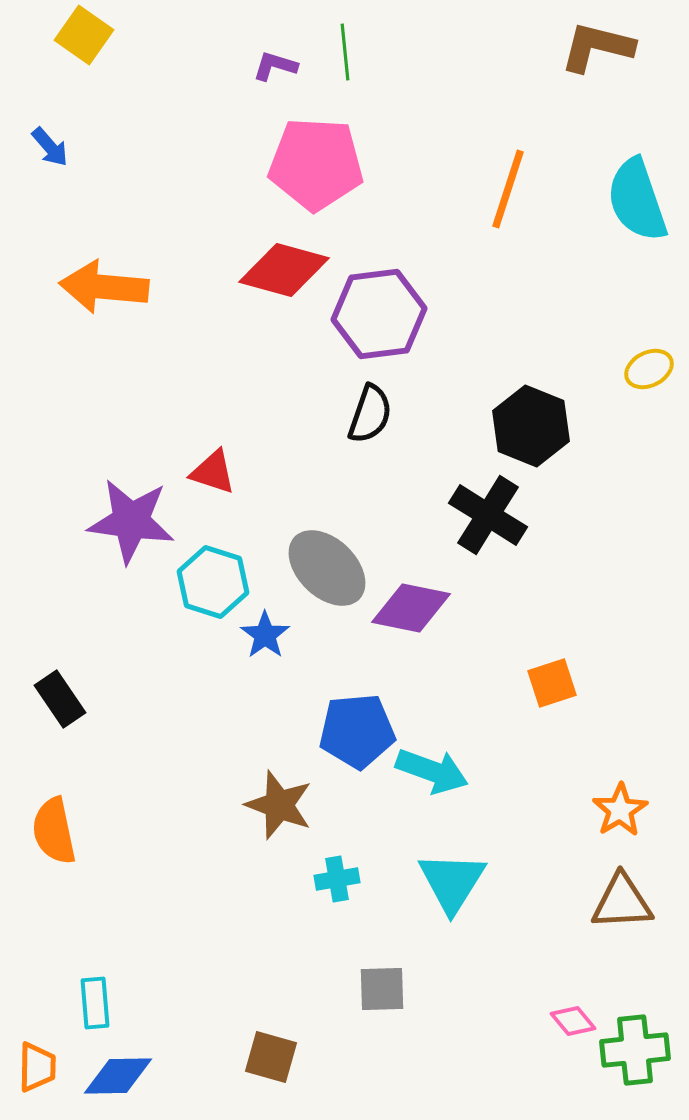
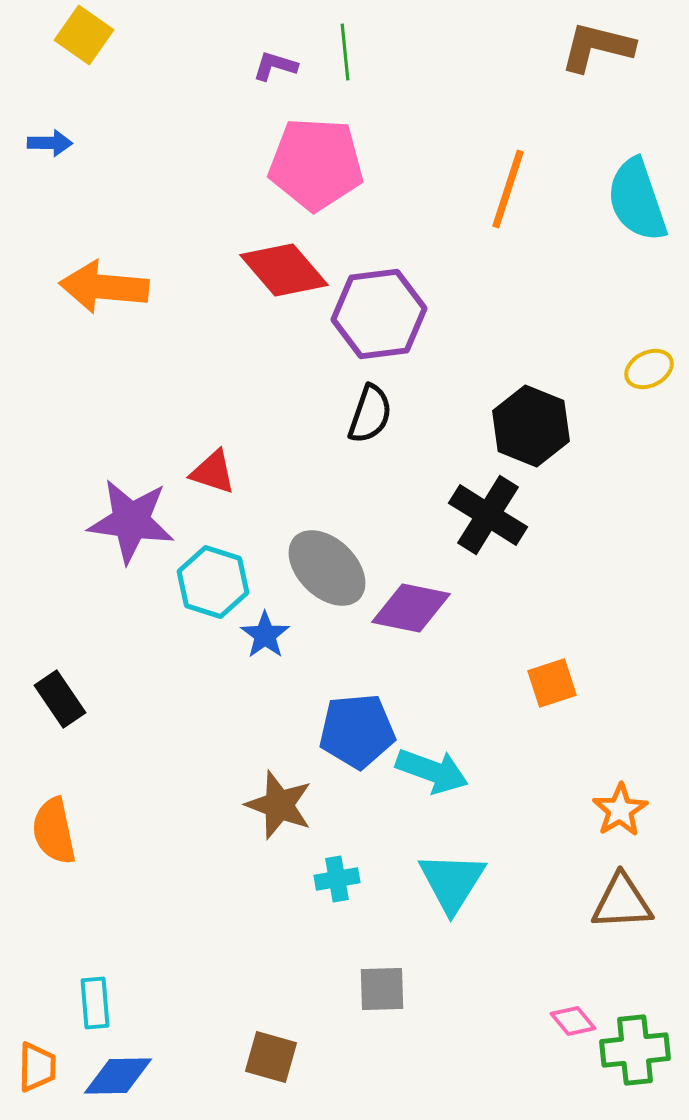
blue arrow: moved 4 px up; rotated 48 degrees counterclockwise
red diamond: rotated 34 degrees clockwise
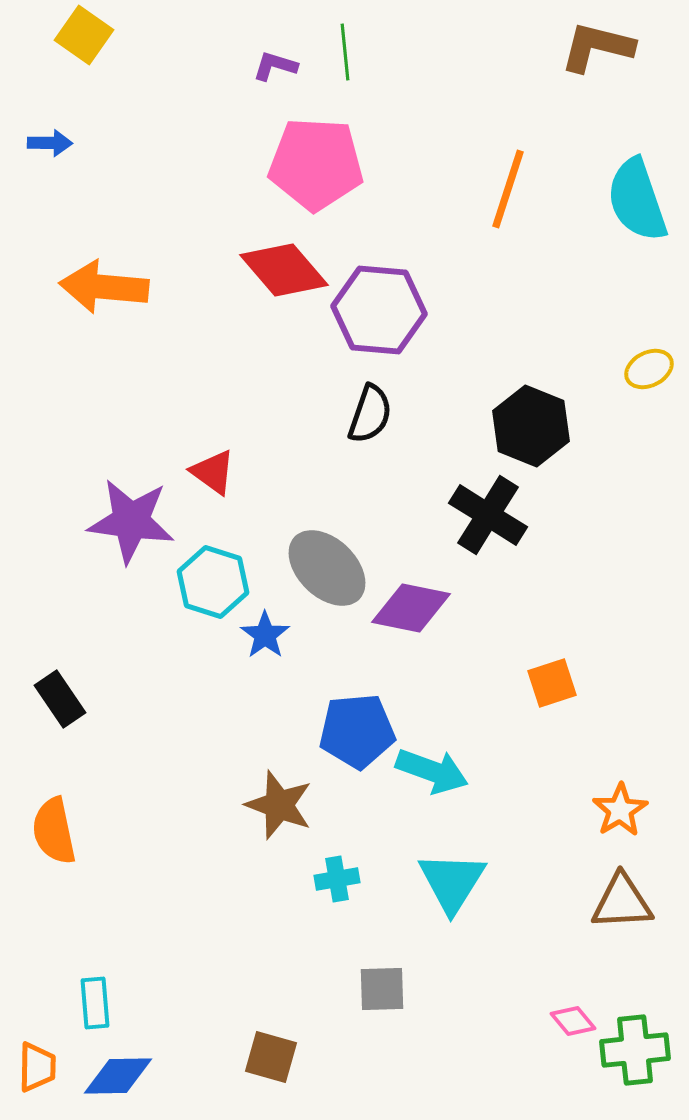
purple hexagon: moved 4 px up; rotated 12 degrees clockwise
red triangle: rotated 18 degrees clockwise
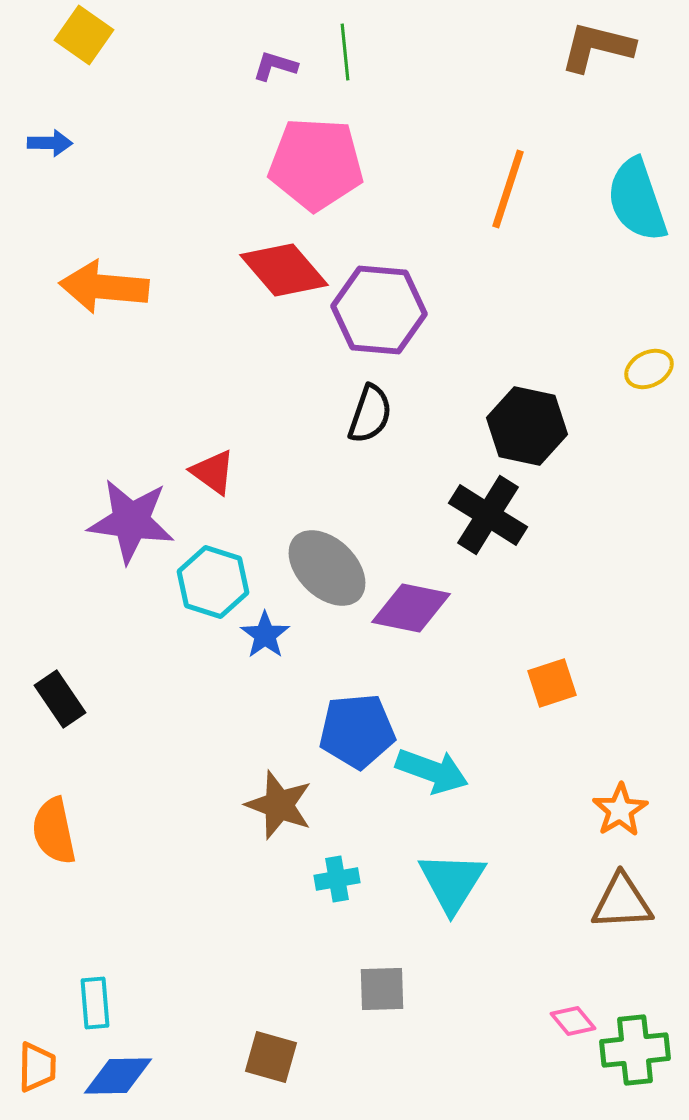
black hexagon: moved 4 px left; rotated 10 degrees counterclockwise
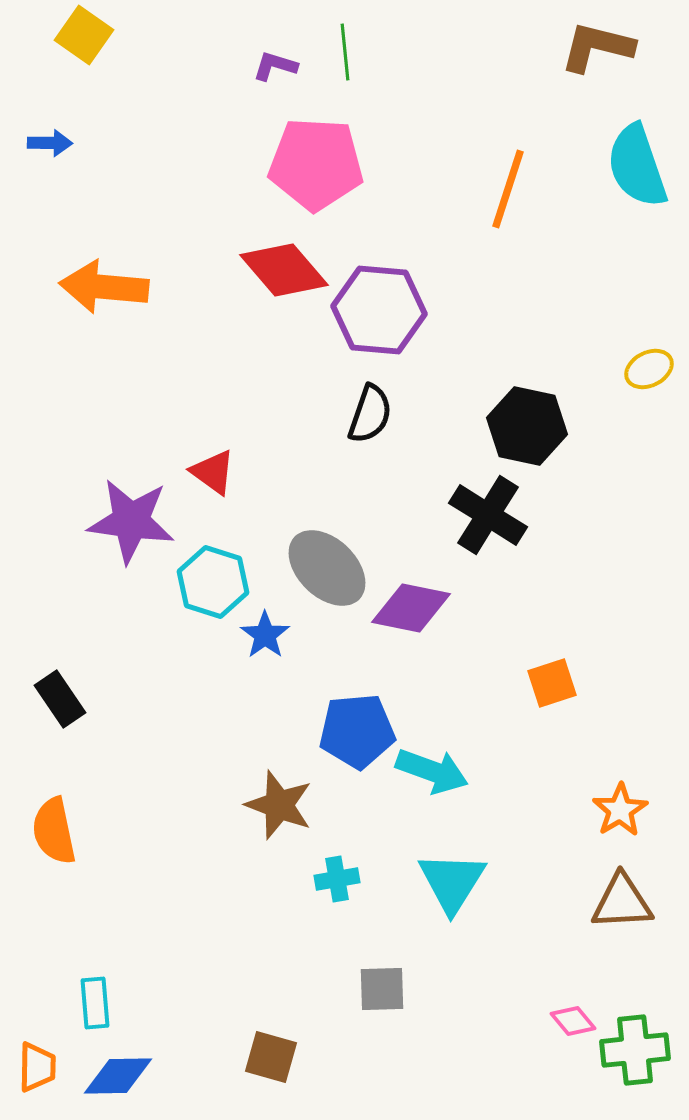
cyan semicircle: moved 34 px up
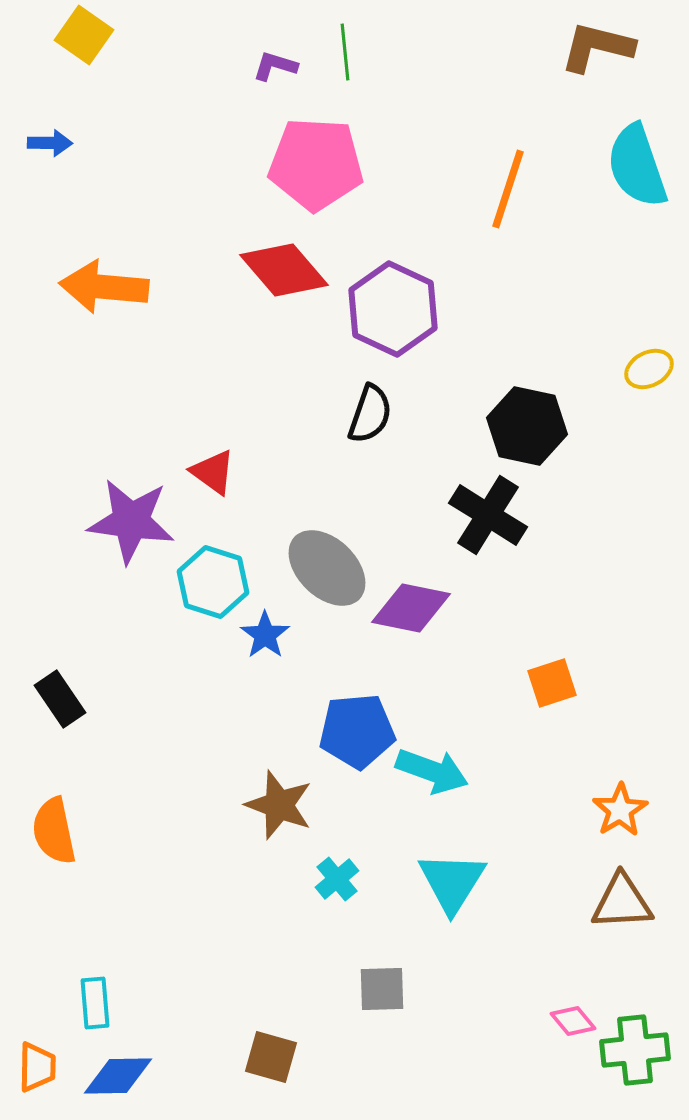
purple hexagon: moved 14 px right, 1 px up; rotated 20 degrees clockwise
cyan cross: rotated 30 degrees counterclockwise
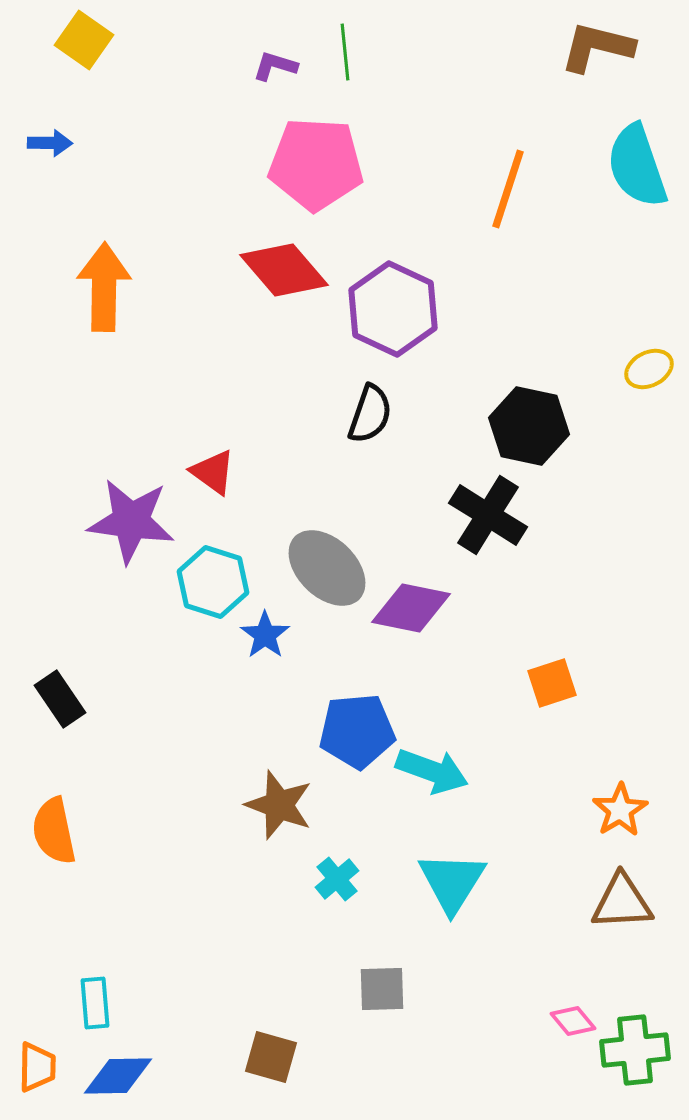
yellow square: moved 5 px down
orange arrow: rotated 86 degrees clockwise
black hexagon: moved 2 px right
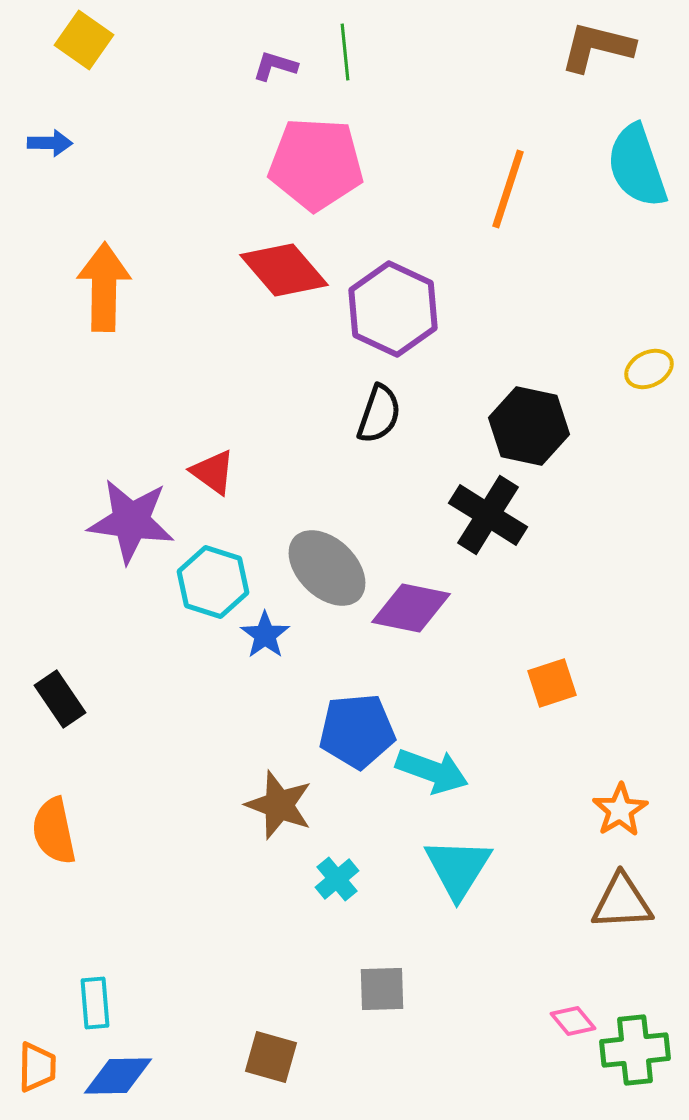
black semicircle: moved 9 px right
cyan triangle: moved 6 px right, 14 px up
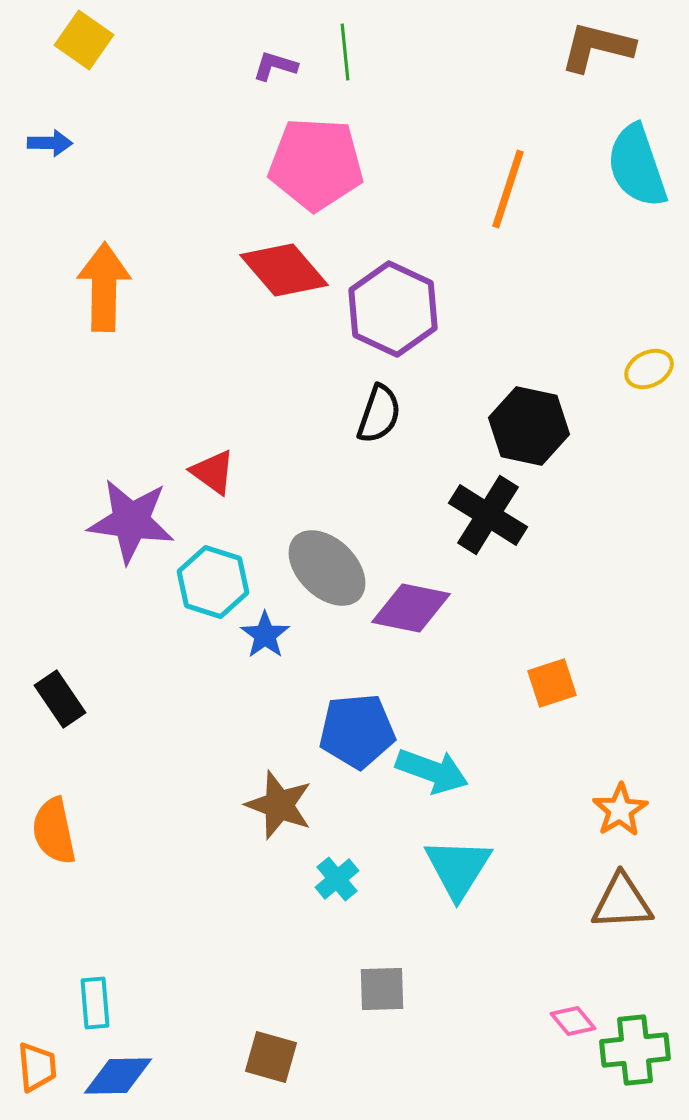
orange trapezoid: rotated 6 degrees counterclockwise
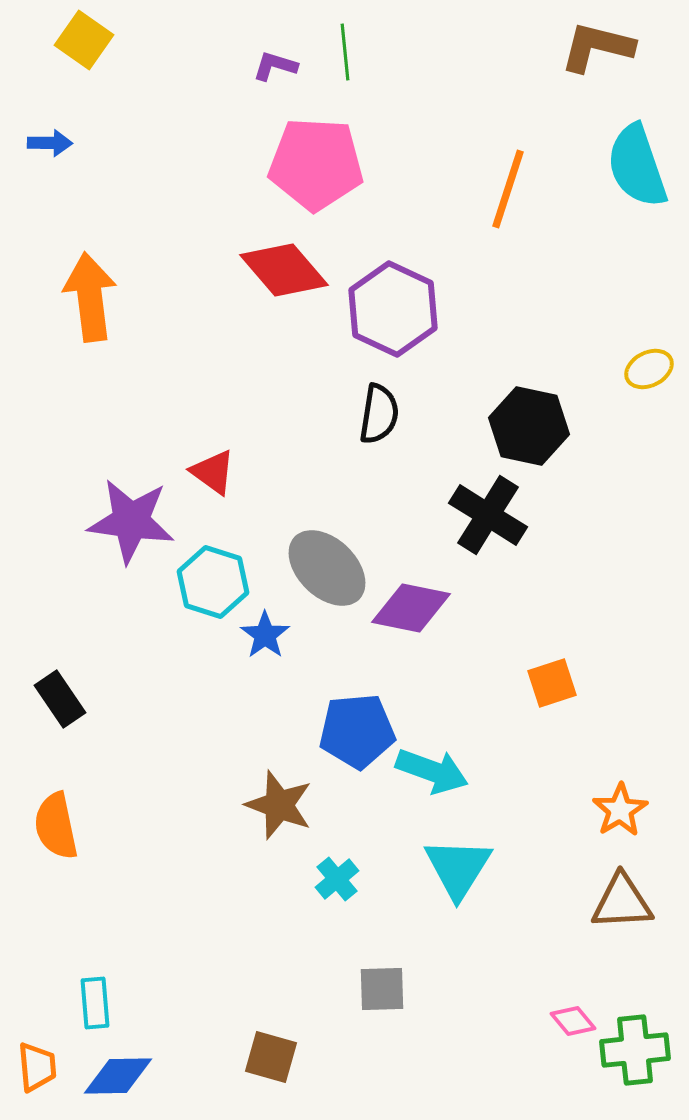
orange arrow: moved 14 px left, 10 px down; rotated 8 degrees counterclockwise
black semicircle: rotated 10 degrees counterclockwise
orange semicircle: moved 2 px right, 5 px up
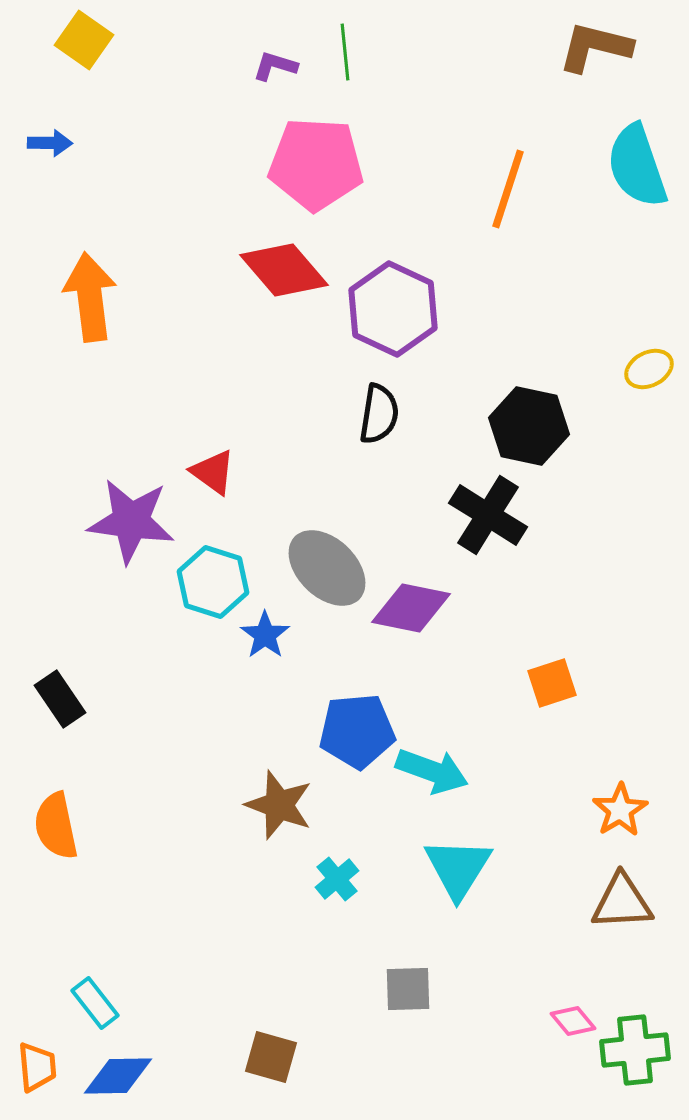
brown L-shape: moved 2 px left
gray square: moved 26 px right
cyan rectangle: rotated 33 degrees counterclockwise
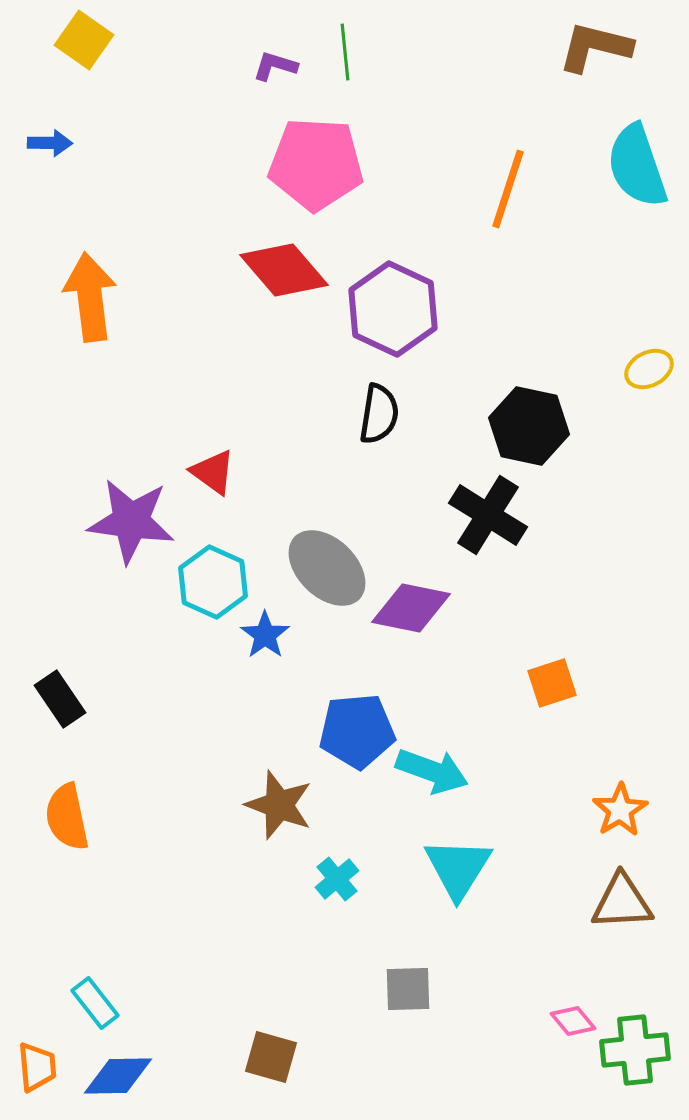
cyan hexagon: rotated 6 degrees clockwise
orange semicircle: moved 11 px right, 9 px up
